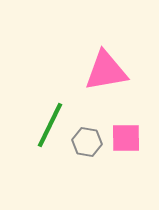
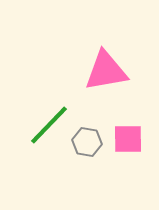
green line: moved 1 px left; rotated 18 degrees clockwise
pink square: moved 2 px right, 1 px down
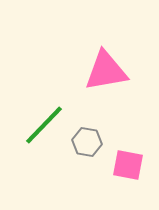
green line: moved 5 px left
pink square: moved 26 px down; rotated 12 degrees clockwise
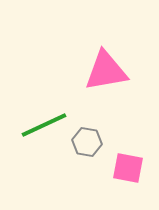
green line: rotated 21 degrees clockwise
pink square: moved 3 px down
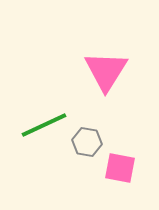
pink triangle: rotated 48 degrees counterclockwise
pink square: moved 8 px left
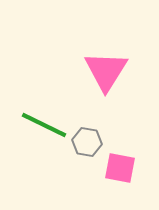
green line: rotated 51 degrees clockwise
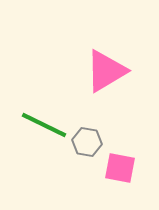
pink triangle: rotated 27 degrees clockwise
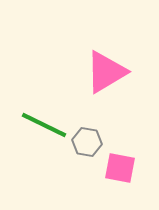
pink triangle: moved 1 px down
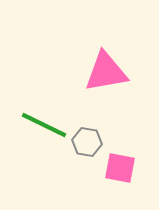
pink triangle: rotated 21 degrees clockwise
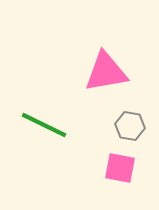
gray hexagon: moved 43 px right, 16 px up
